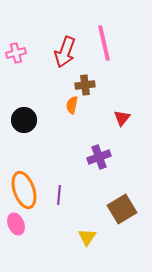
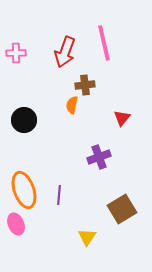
pink cross: rotated 12 degrees clockwise
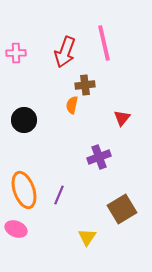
purple line: rotated 18 degrees clockwise
pink ellipse: moved 5 px down; rotated 45 degrees counterclockwise
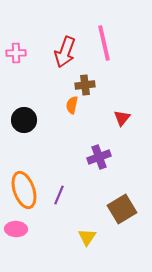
pink ellipse: rotated 20 degrees counterclockwise
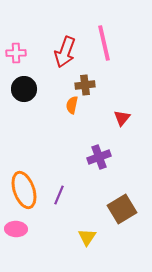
black circle: moved 31 px up
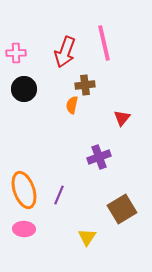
pink ellipse: moved 8 px right
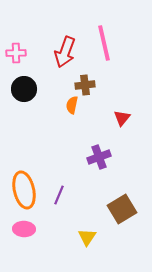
orange ellipse: rotated 6 degrees clockwise
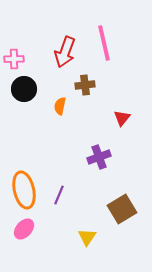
pink cross: moved 2 px left, 6 px down
orange semicircle: moved 12 px left, 1 px down
pink ellipse: rotated 50 degrees counterclockwise
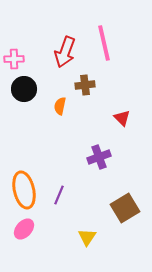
red triangle: rotated 24 degrees counterclockwise
brown square: moved 3 px right, 1 px up
